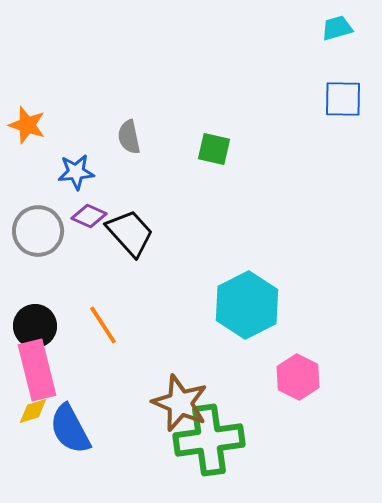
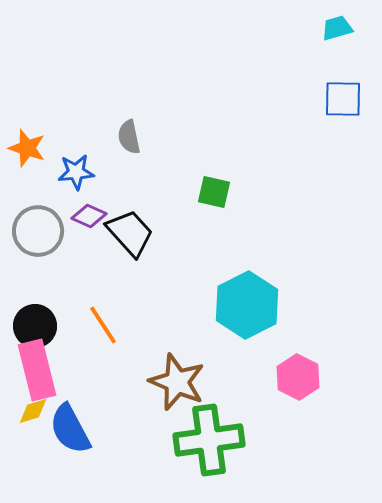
orange star: moved 23 px down
green square: moved 43 px down
brown star: moved 3 px left, 21 px up
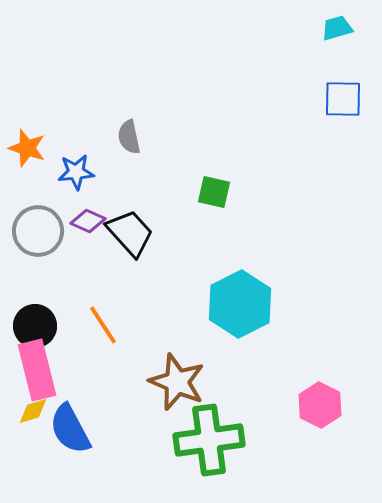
purple diamond: moved 1 px left, 5 px down
cyan hexagon: moved 7 px left, 1 px up
pink hexagon: moved 22 px right, 28 px down
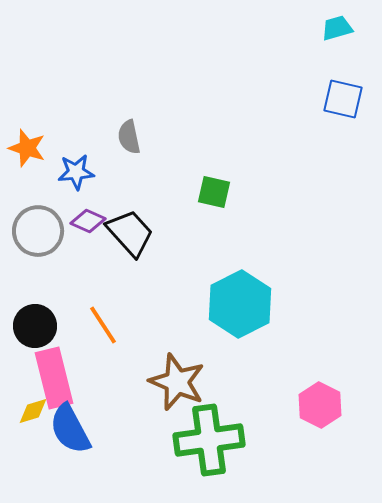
blue square: rotated 12 degrees clockwise
pink rectangle: moved 17 px right, 8 px down
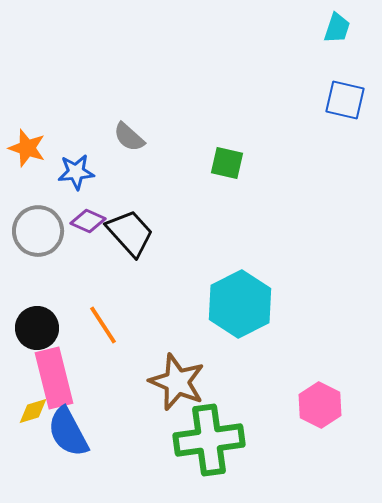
cyan trapezoid: rotated 124 degrees clockwise
blue square: moved 2 px right, 1 px down
gray semicircle: rotated 36 degrees counterclockwise
green square: moved 13 px right, 29 px up
black circle: moved 2 px right, 2 px down
blue semicircle: moved 2 px left, 3 px down
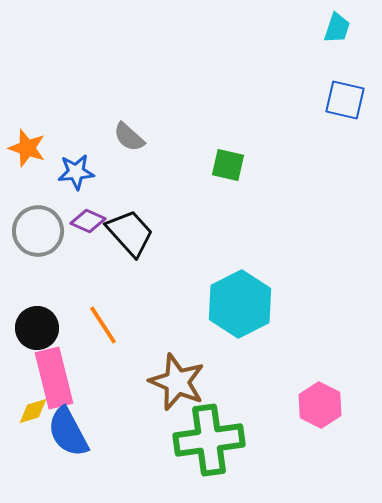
green square: moved 1 px right, 2 px down
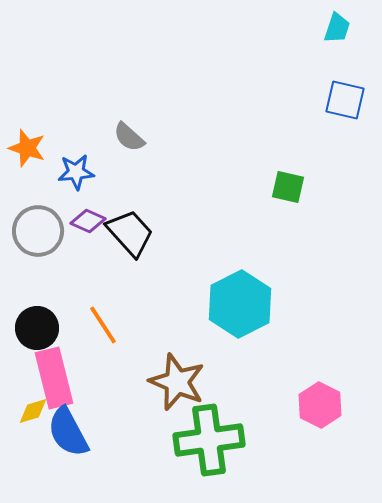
green square: moved 60 px right, 22 px down
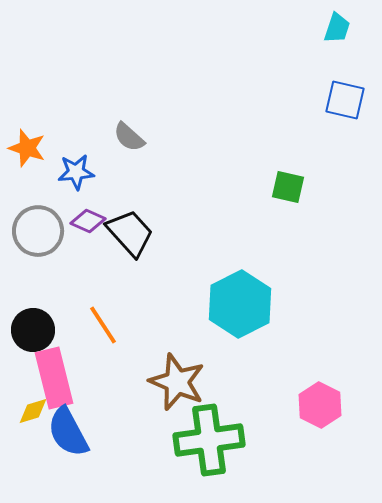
black circle: moved 4 px left, 2 px down
